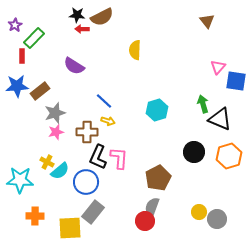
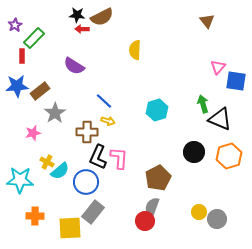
gray star: rotated 15 degrees counterclockwise
pink star: moved 23 px left, 1 px down
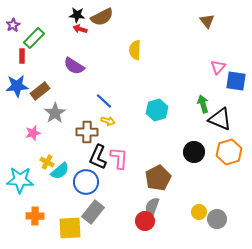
purple star: moved 2 px left
red arrow: moved 2 px left; rotated 16 degrees clockwise
orange hexagon: moved 4 px up
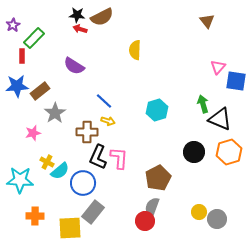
blue circle: moved 3 px left, 1 px down
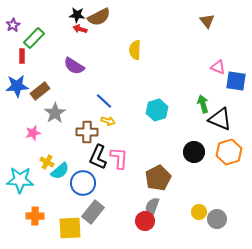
brown semicircle: moved 3 px left
pink triangle: rotated 49 degrees counterclockwise
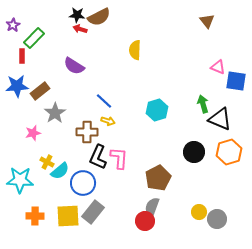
yellow square: moved 2 px left, 12 px up
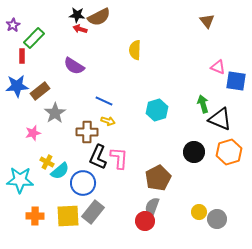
blue line: rotated 18 degrees counterclockwise
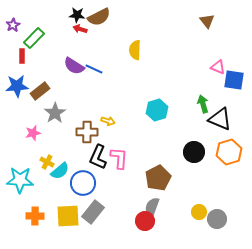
blue square: moved 2 px left, 1 px up
blue line: moved 10 px left, 32 px up
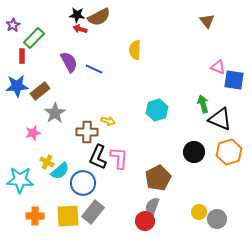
purple semicircle: moved 5 px left, 4 px up; rotated 150 degrees counterclockwise
